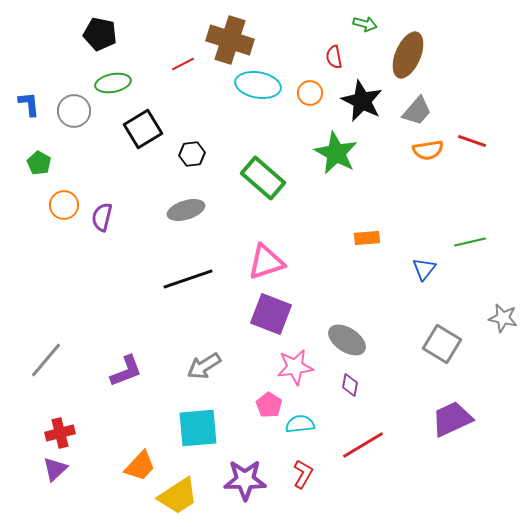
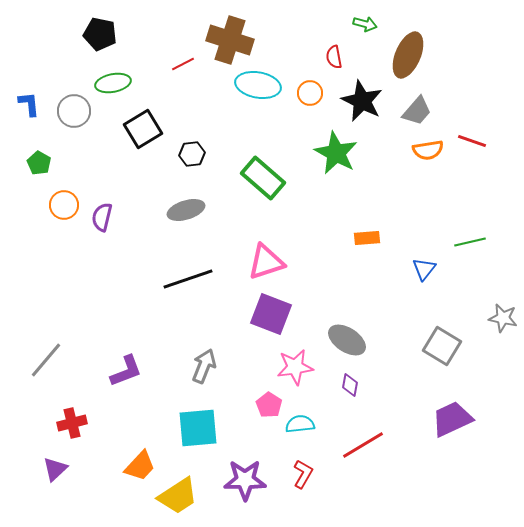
gray square at (442, 344): moved 2 px down
gray arrow at (204, 366): rotated 144 degrees clockwise
red cross at (60, 433): moved 12 px right, 10 px up
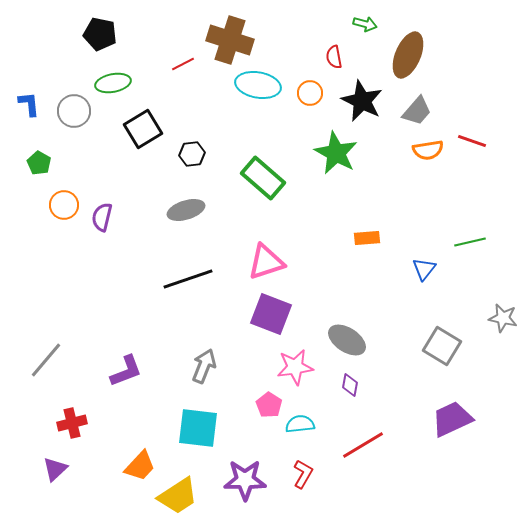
cyan square at (198, 428): rotated 12 degrees clockwise
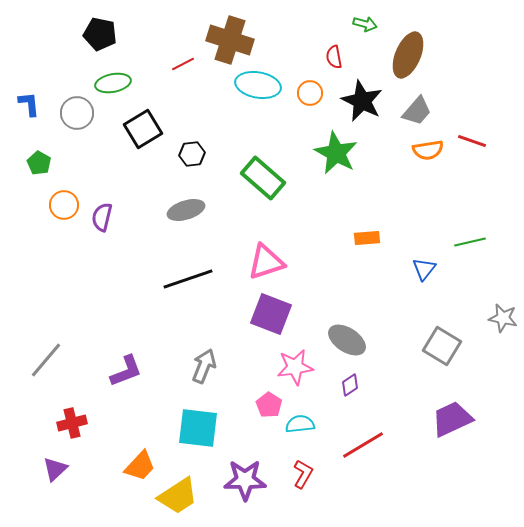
gray circle at (74, 111): moved 3 px right, 2 px down
purple diamond at (350, 385): rotated 45 degrees clockwise
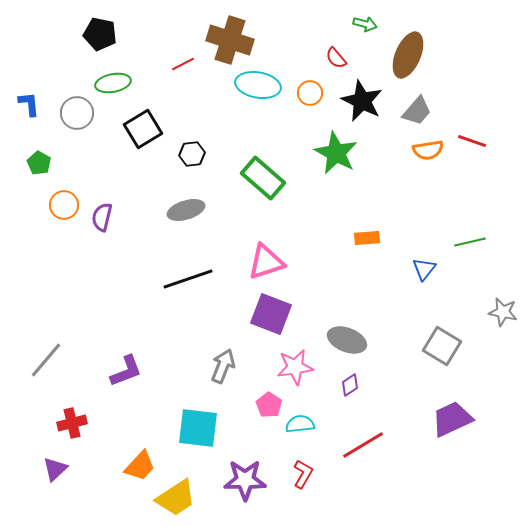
red semicircle at (334, 57): moved 2 px right, 1 px down; rotated 30 degrees counterclockwise
gray star at (503, 318): moved 6 px up
gray ellipse at (347, 340): rotated 12 degrees counterclockwise
gray arrow at (204, 366): moved 19 px right
yellow trapezoid at (178, 496): moved 2 px left, 2 px down
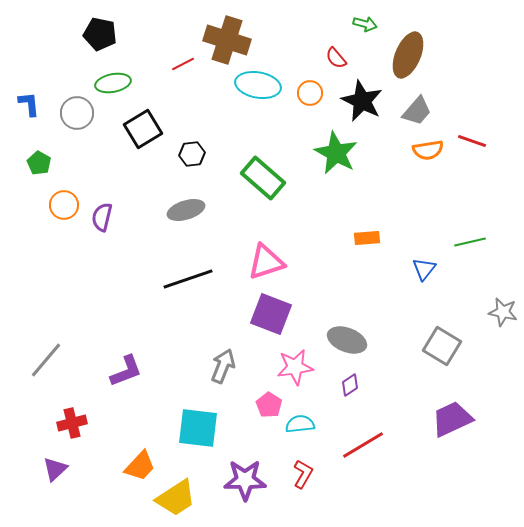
brown cross at (230, 40): moved 3 px left
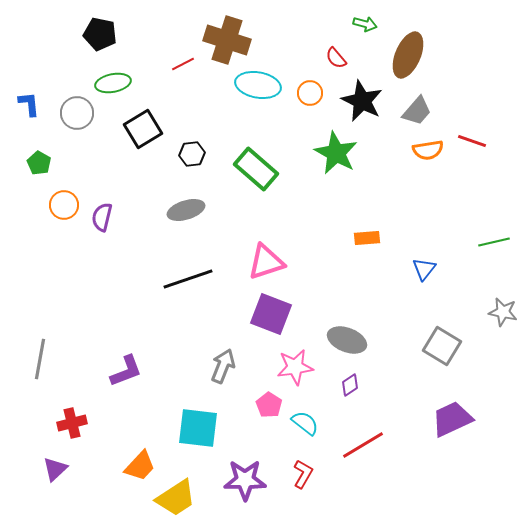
green rectangle at (263, 178): moved 7 px left, 9 px up
green line at (470, 242): moved 24 px right
gray line at (46, 360): moved 6 px left, 1 px up; rotated 30 degrees counterclockwise
cyan semicircle at (300, 424): moved 5 px right, 1 px up; rotated 44 degrees clockwise
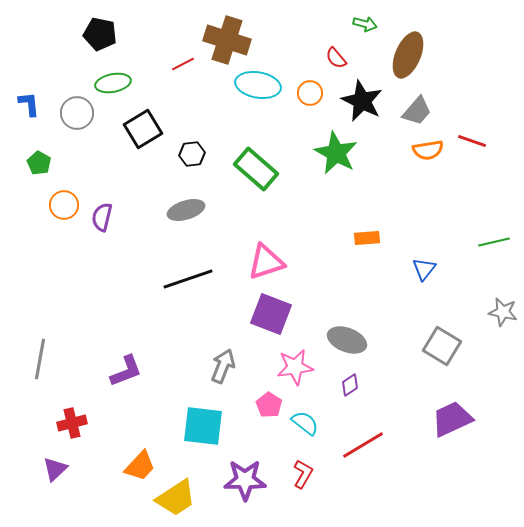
cyan square at (198, 428): moved 5 px right, 2 px up
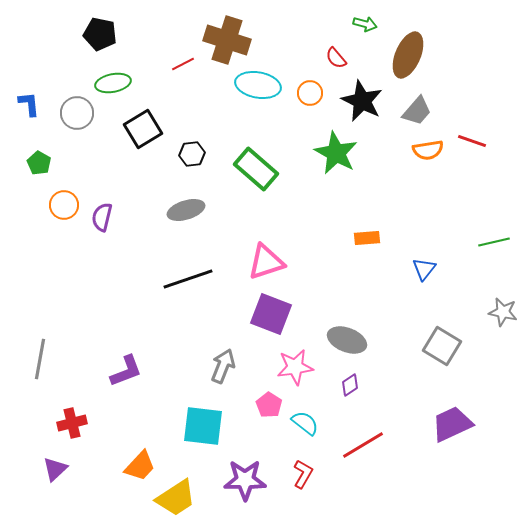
purple trapezoid at (452, 419): moved 5 px down
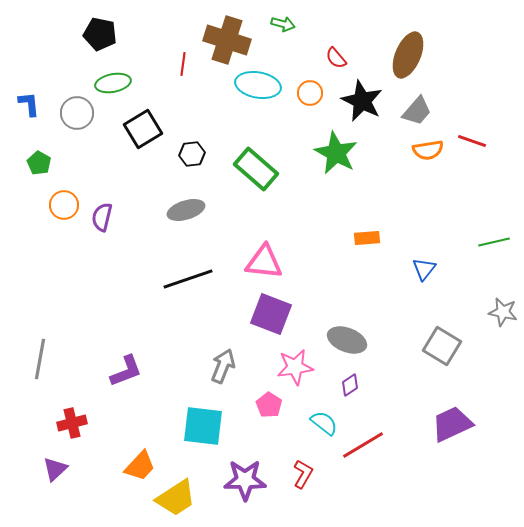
green arrow at (365, 24): moved 82 px left
red line at (183, 64): rotated 55 degrees counterclockwise
pink triangle at (266, 262): moved 2 px left; rotated 24 degrees clockwise
cyan semicircle at (305, 423): moved 19 px right
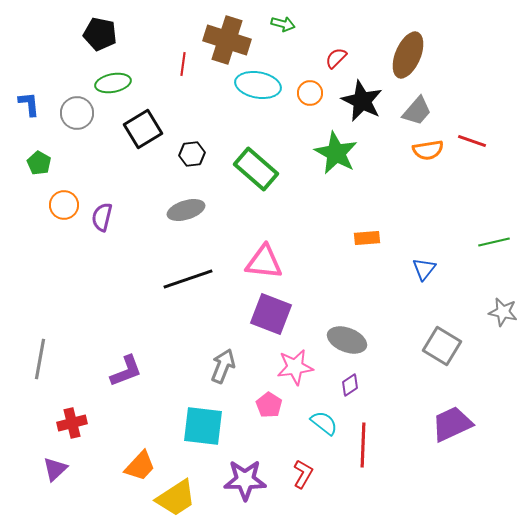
red semicircle at (336, 58): rotated 85 degrees clockwise
red line at (363, 445): rotated 57 degrees counterclockwise
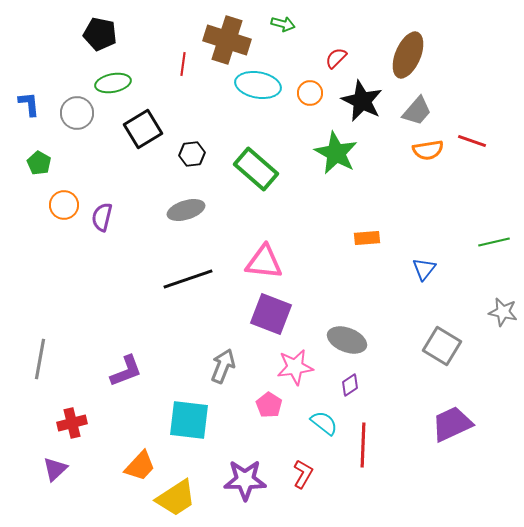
cyan square at (203, 426): moved 14 px left, 6 px up
